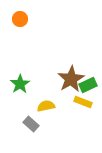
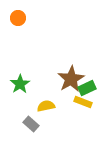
orange circle: moved 2 px left, 1 px up
green rectangle: moved 1 px left, 3 px down
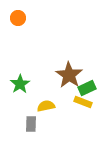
brown star: moved 2 px left, 4 px up; rotated 8 degrees counterclockwise
gray rectangle: rotated 49 degrees clockwise
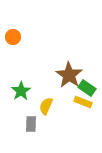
orange circle: moved 5 px left, 19 px down
green star: moved 1 px right, 7 px down
green rectangle: rotated 60 degrees clockwise
yellow semicircle: rotated 54 degrees counterclockwise
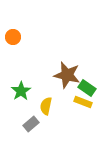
brown star: moved 2 px left; rotated 20 degrees counterclockwise
yellow semicircle: rotated 12 degrees counterclockwise
gray rectangle: rotated 49 degrees clockwise
